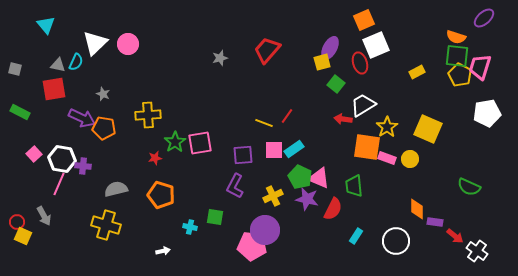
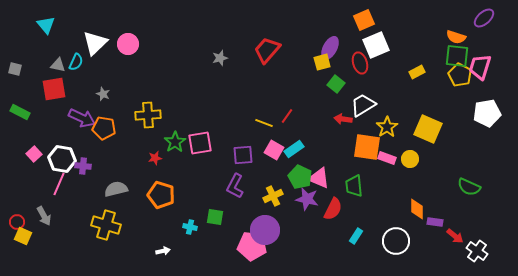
pink square at (274, 150): rotated 30 degrees clockwise
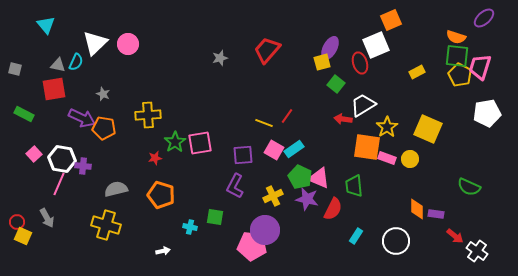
orange square at (364, 20): moved 27 px right
green rectangle at (20, 112): moved 4 px right, 2 px down
gray arrow at (44, 216): moved 3 px right, 2 px down
purple rectangle at (435, 222): moved 1 px right, 8 px up
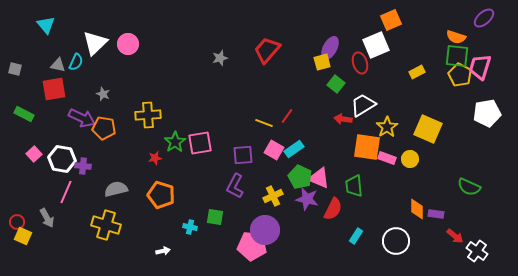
pink line at (59, 184): moved 7 px right, 8 px down
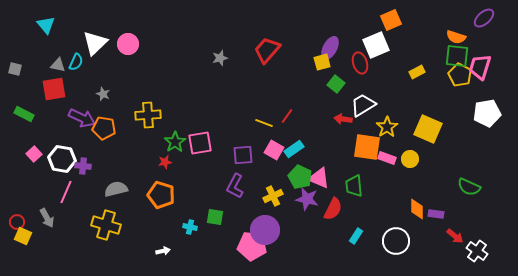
red star at (155, 158): moved 10 px right, 4 px down
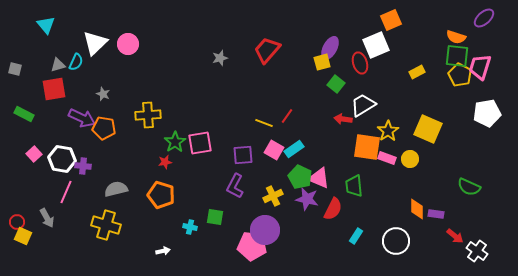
gray triangle at (58, 65): rotated 28 degrees counterclockwise
yellow star at (387, 127): moved 1 px right, 4 px down
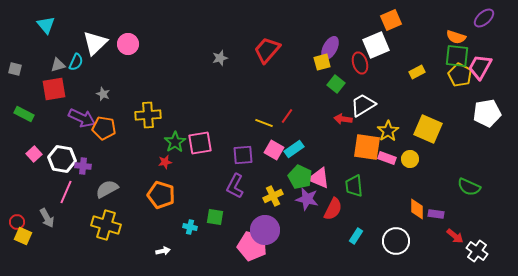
pink trapezoid at (480, 67): rotated 12 degrees clockwise
gray semicircle at (116, 189): moved 9 px left; rotated 15 degrees counterclockwise
pink pentagon at (252, 246): rotated 8 degrees clockwise
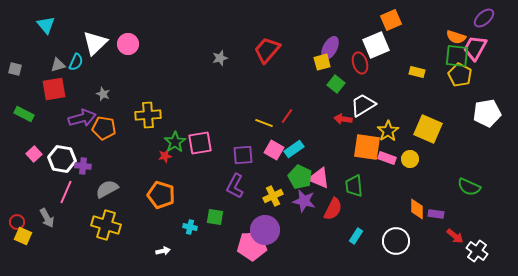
pink trapezoid at (480, 67): moved 5 px left, 19 px up
yellow rectangle at (417, 72): rotated 42 degrees clockwise
purple arrow at (82, 118): rotated 40 degrees counterclockwise
red star at (165, 162): moved 6 px up
purple star at (307, 199): moved 3 px left, 2 px down
pink pentagon at (252, 246): rotated 16 degrees counterclockwise
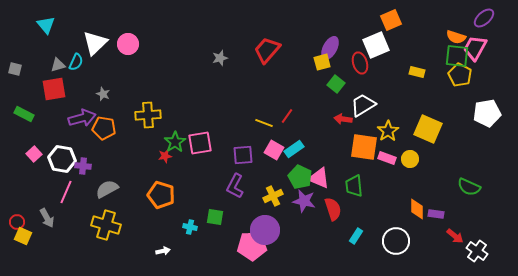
orange square at (367, 147): moved 3 px left
red semicircle at (333, 209): rotated 45 degrees counterclockwise
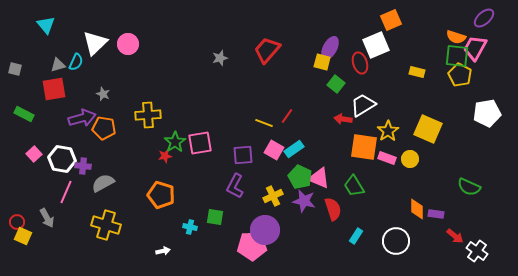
yellow square at (322, 62): rotated 30 degrees clockwise
green trapezoid at (354, 186): rotated 25 degrees counterclockwise
gray semicircle at (107, 189): moved 4 px left, 6 px up
